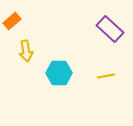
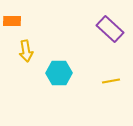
orange rectangle: rotated 42 degrees clockwise
yellow line: moved 5 px right, 5 px down
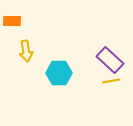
purple rectangle: moved 31 px down
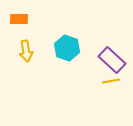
orange rectangle: moved 7 px right, 2 px up
purple rectangle: moved 2 px right
cyan hexagon: moved 8 px right, 25 px up; rotated 20 degrees clockwise
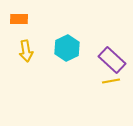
cyan hexagon: rotated 15 degrees clockwise
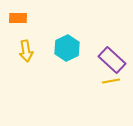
orange rectangle: moved 1 px left, 1 px up
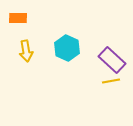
cyan hexagon: rotated 10 degrees counterclockwise
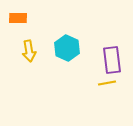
yellow arrow: moved 3 px right
purple rectangle: rotated 40 degrees clockwise
yellow line: moved 4 px left, 2 px down
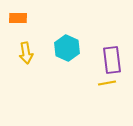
yellow arrow: moved 3 px left, 2 px down
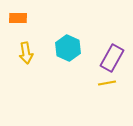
cyan hexagon: moved 1 px right
purple rectangle: moved 2 px up; rotated 36 degrees clockwise
